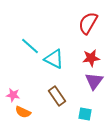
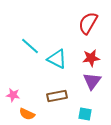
cyan triangle: moved 3 px right
purple triangle: moved 2 px left
brown rectangle: rotated 66 degrees counterclockwise
orange semicircle: moved 4 px right, 2 px down
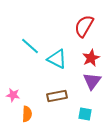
red semicircle: moved 4 px left, 3 px down
red star: rotated 18 degrees counterclockwise
orange semicircle: rotated 112 degrees counterclockwise
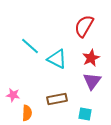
brown rectangle: moved 3 px down
orange semicircle: moved 1 px up
